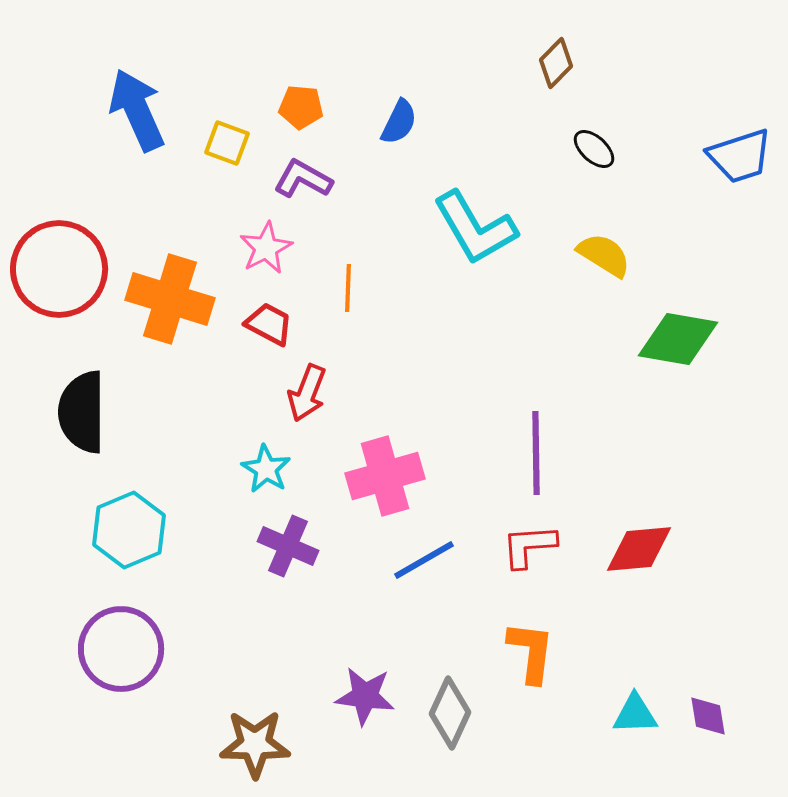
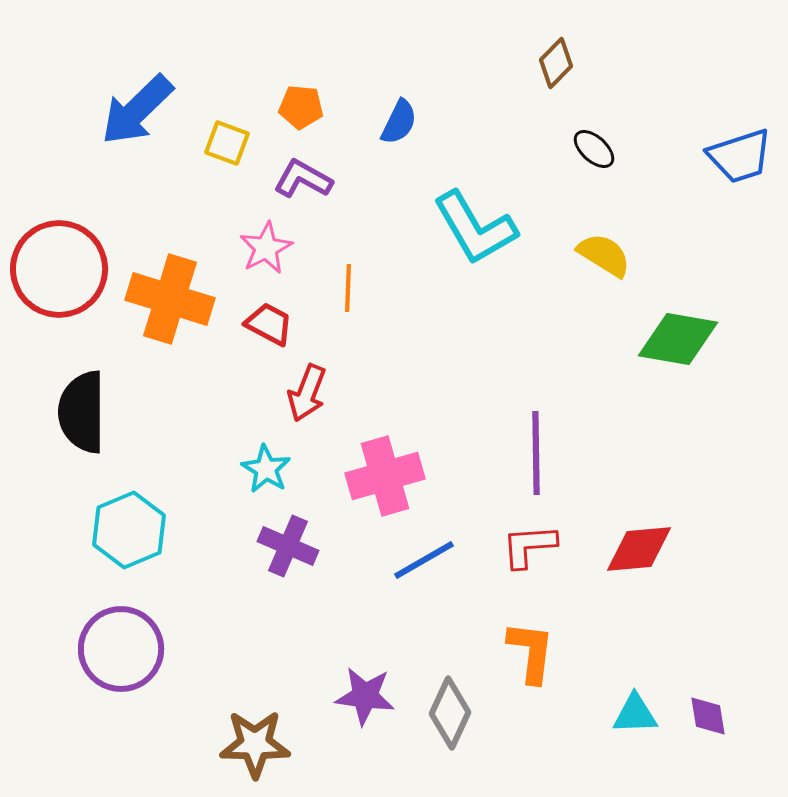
blue arrow: rotated 110 degrees counterclockwise
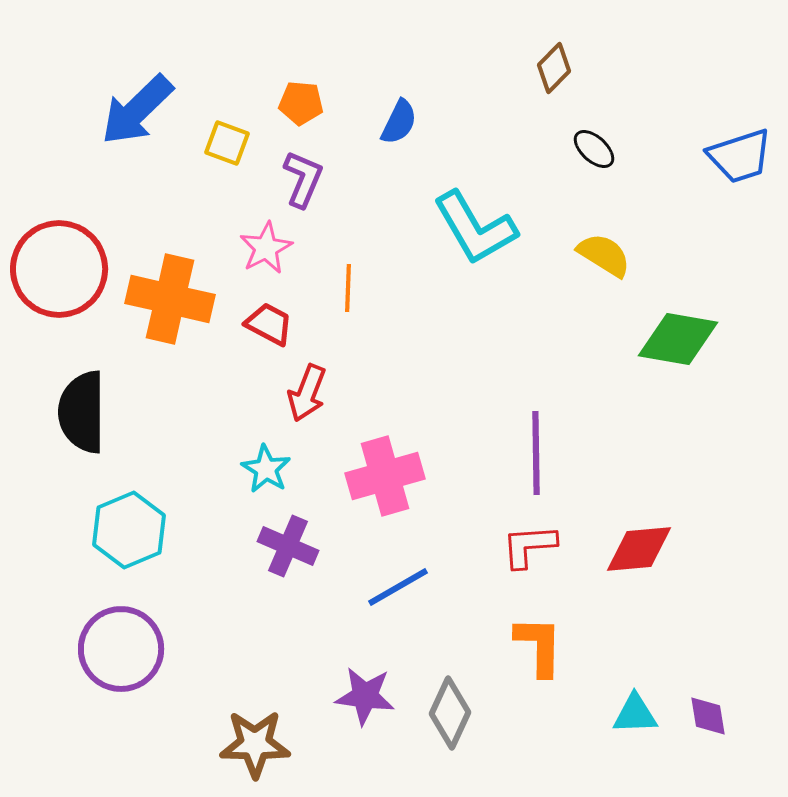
brown diamond: moved 2 px left, 5 px down
orange pentagon: moved 4 px up
purple L-shape: rotated 84 degrees clockwise
orange cross: rotated 4 degrees counterclockwise
blue line: moved 26 px left, 27 px down
orange L-shape: moved 8 px right, 6 px up; rotated 6 degrees counterclockwise
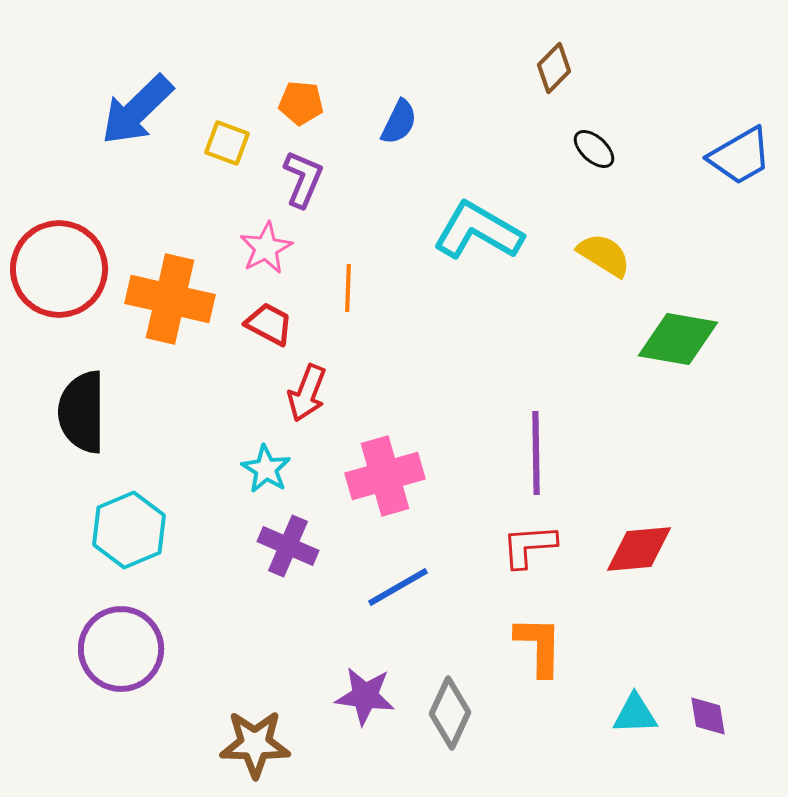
blue trapezoid: rotated 12 degrees counterclockwise
cyan L-shape: moved 3 px right, 3 px down; rotated 150 degrees clockwise
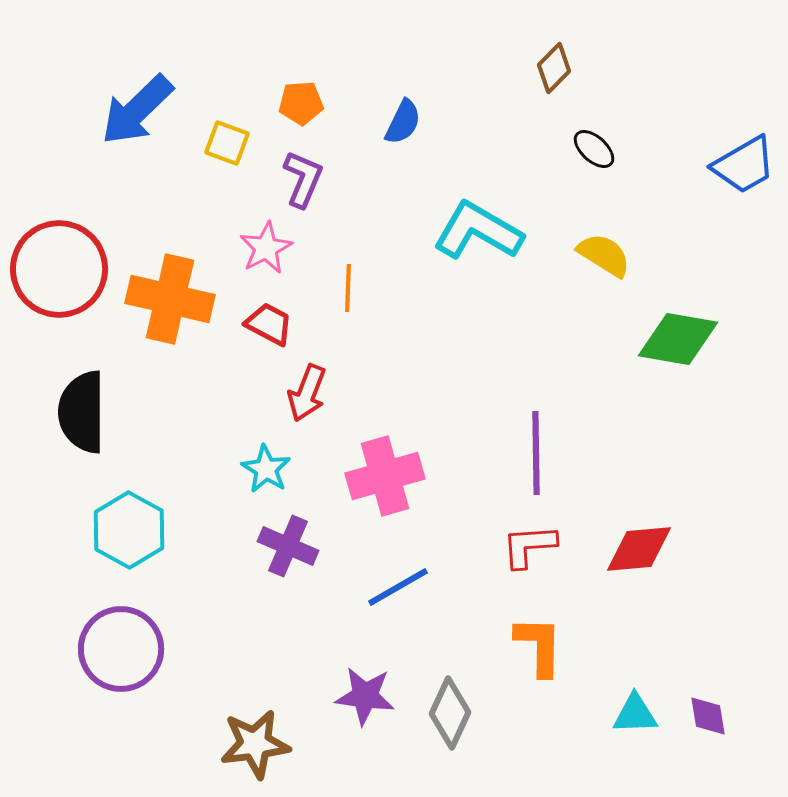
orange pentagon: rotated 9 degrees counterclockwise
blue semicircle: moved 4 px right
blue trapezoid: moved 4 px right, 9 px down
cyan hexagon: rotated 8 degrees counterclockwise
brown star: rotated 8 degrees counterclockwise
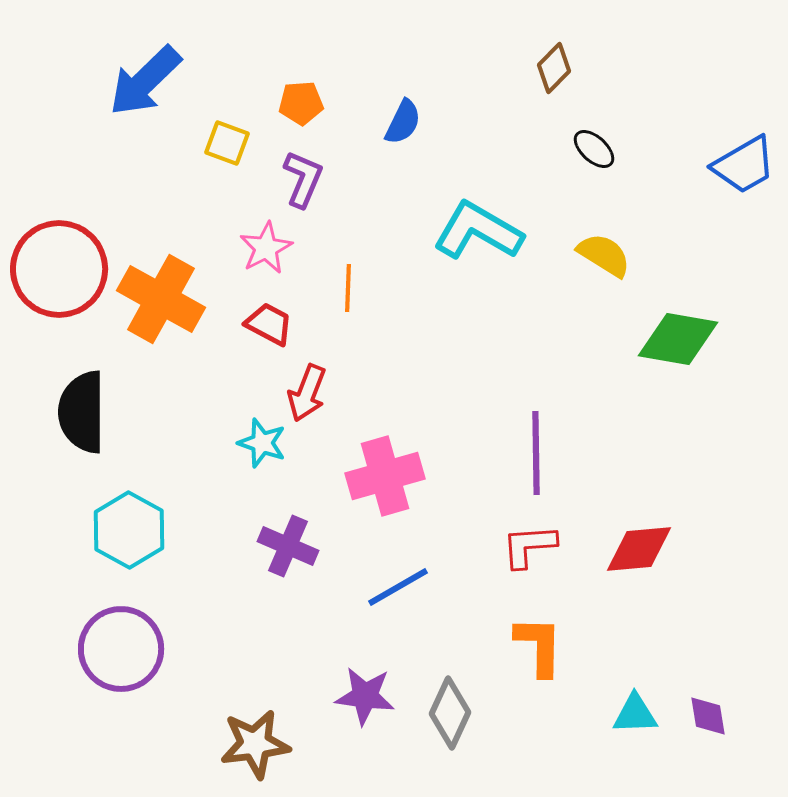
blue arrow: moved 8 px right, 29 px up
orange cross: moved 9 px left; rotated 16 degrees clockwise
cyan star: moved 4 px left, 26 px up; rotated 12 degrees counterclockwise
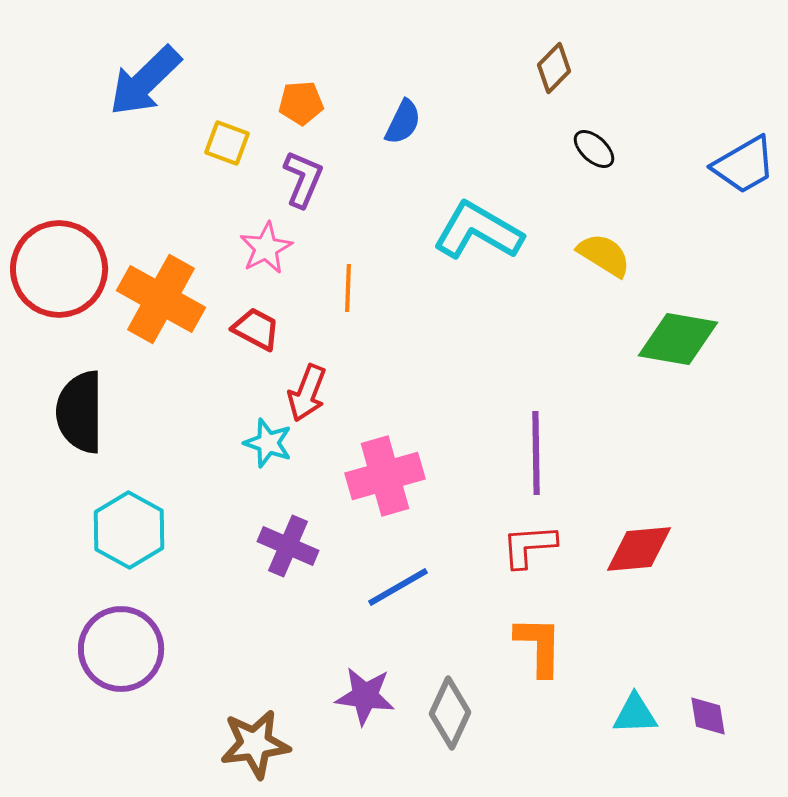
red trapezoid: moved 13 px left, 5 px down
black semicircle: moved 2 px left
cyan star: moved 6 px right
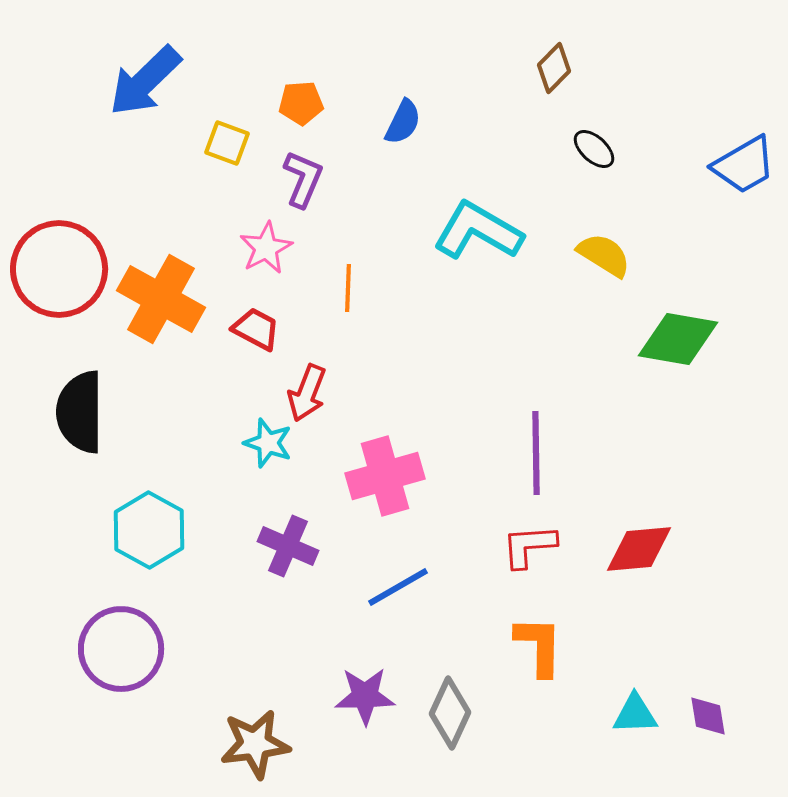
cyan hexagon: moved 20 px right
purple star: rotated 8 degrees counterclockwise
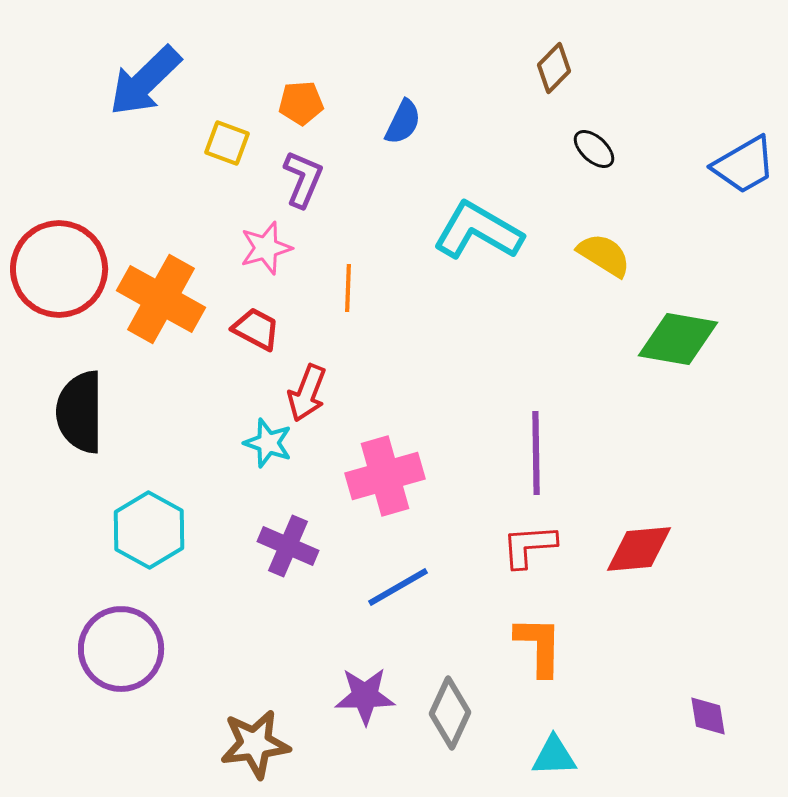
pink star: rotated 12 degrees clockwise
cyan triangle: moved 81 px left, 42 px down
